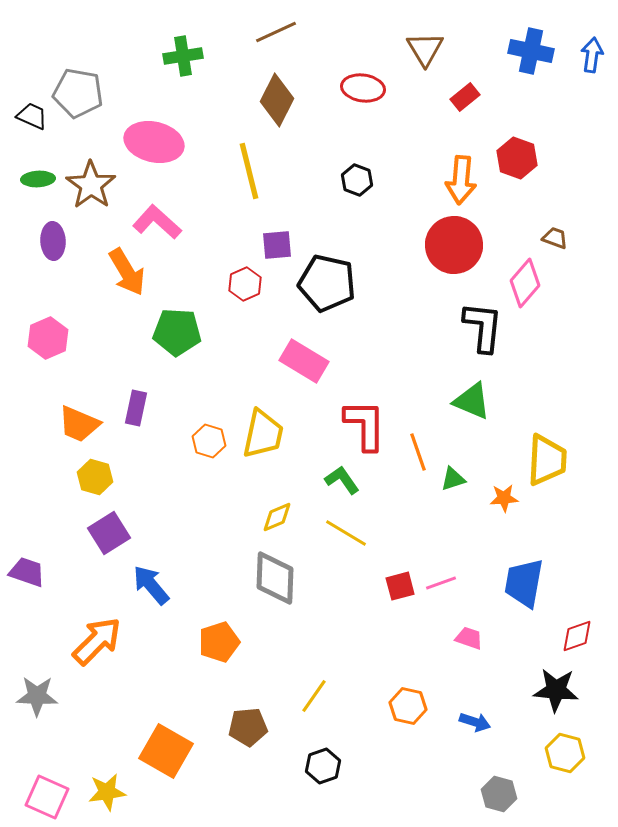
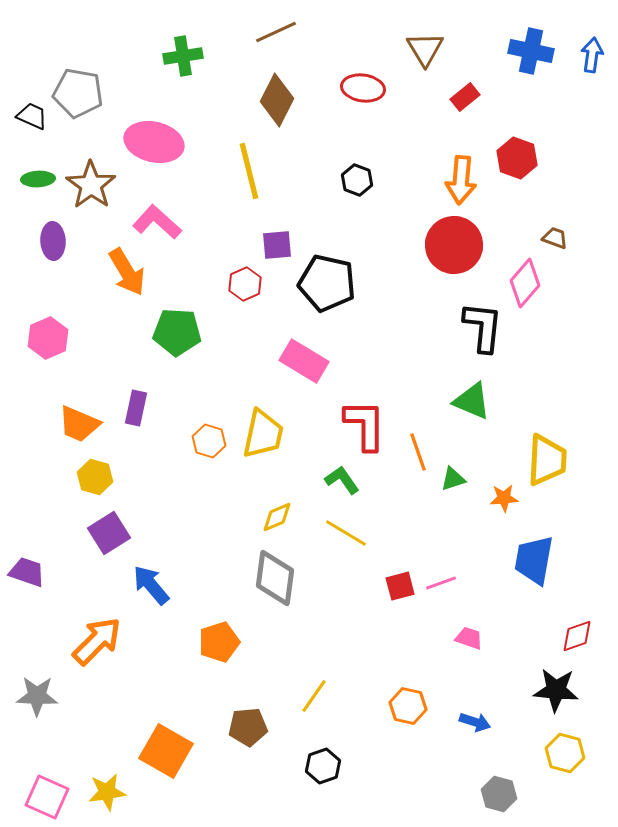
gray diamond at (275, 578): rotated 6 degrees clockwise
blue trapezoid at (524, 583): moved 10 px right, 23 px up
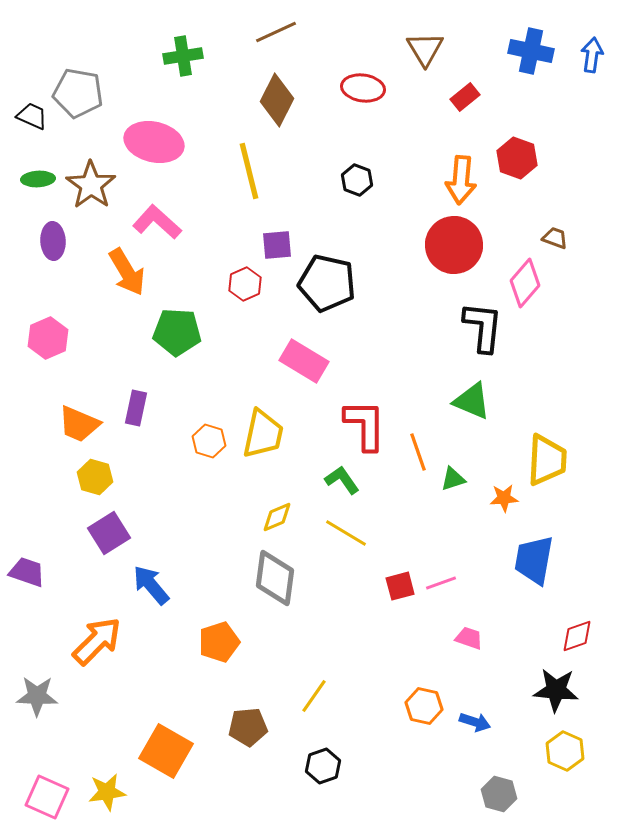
orange hexagon at (408, 706): moved 16 px right
yellow hexagon at (565, 753): moved 2 px up; rotated 9 degrees clockwise
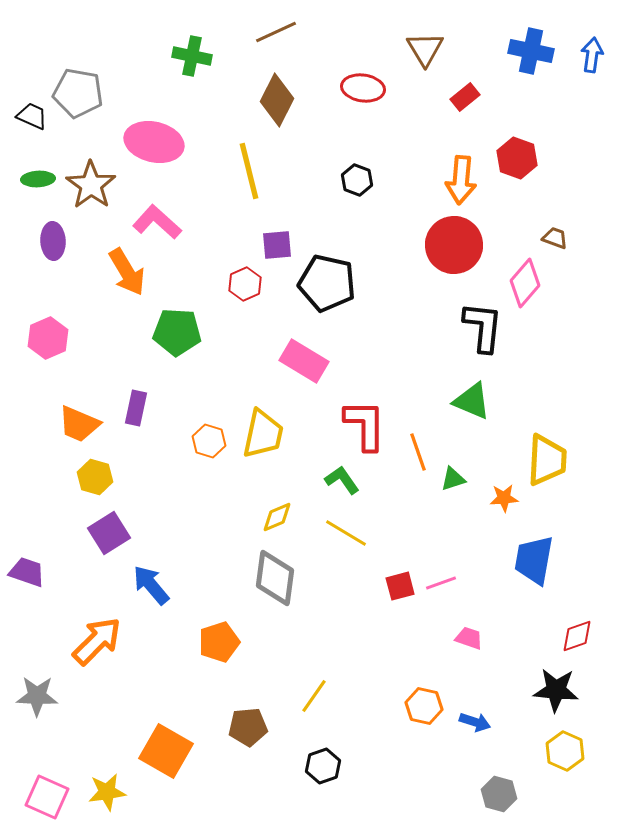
green cross at (183, 56): moved 9 px right; rotated 21 degrees clockwise
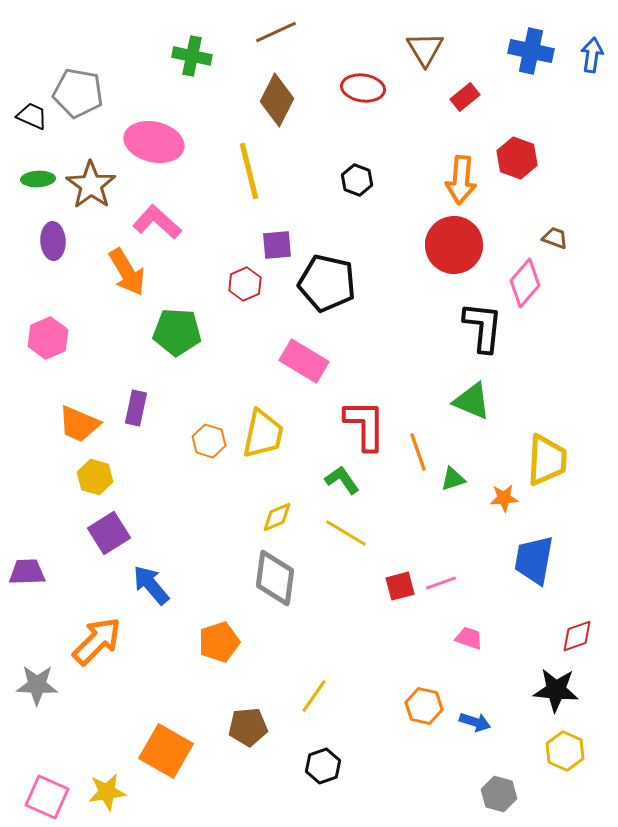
purple trapezoid at (27, 572): rotated 21 degrees counterclockwise
gray star at (37, 696): moved 11 px up
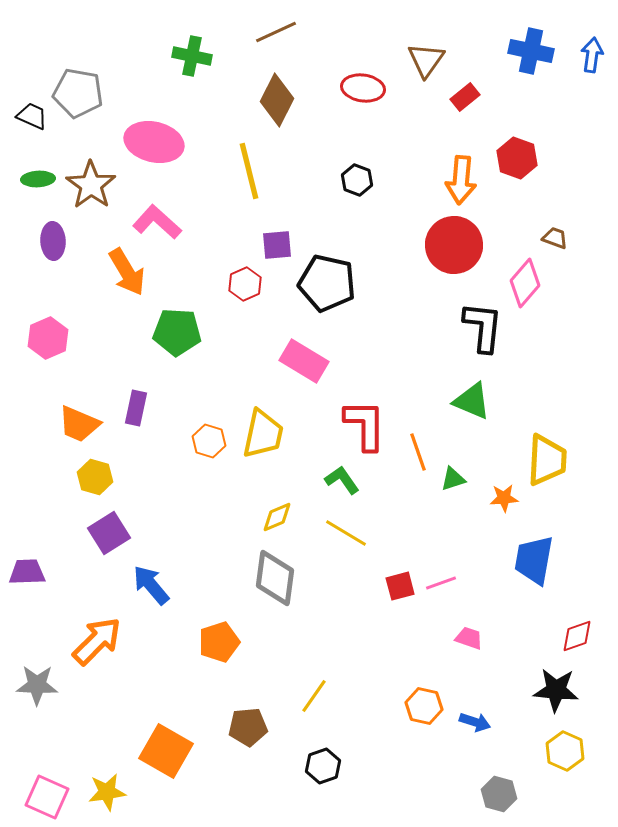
brown triangle at (425, 49): moved 1 px right, 11 px down; rotated 6 degrees clockwise
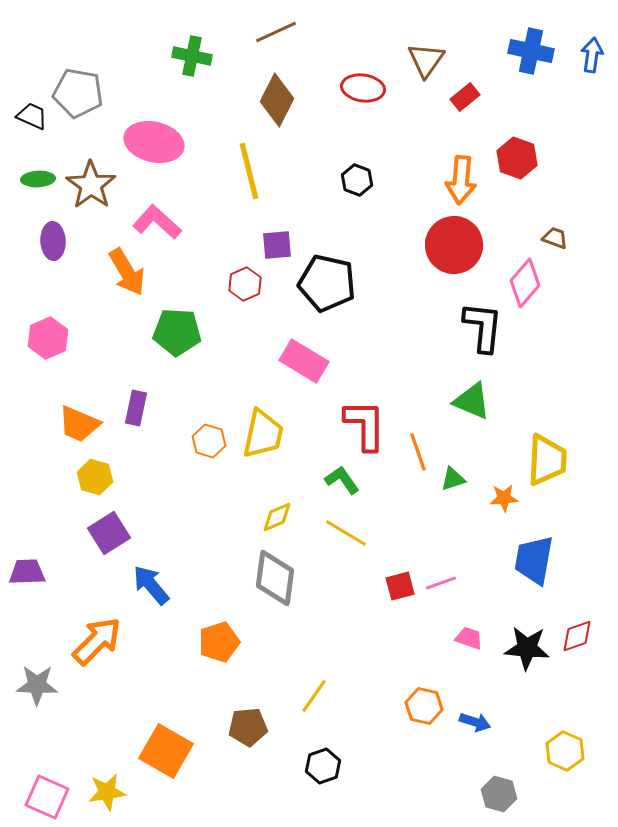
black star at (556, 690): moved 29 px left, 42 px up
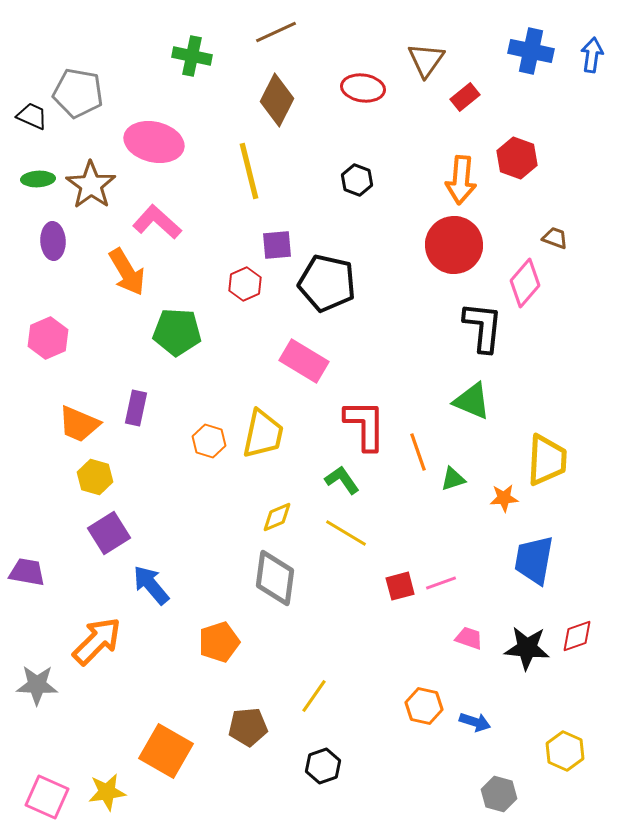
purple trapezoid at (27, 572): rotated 12 degrees clockwise
